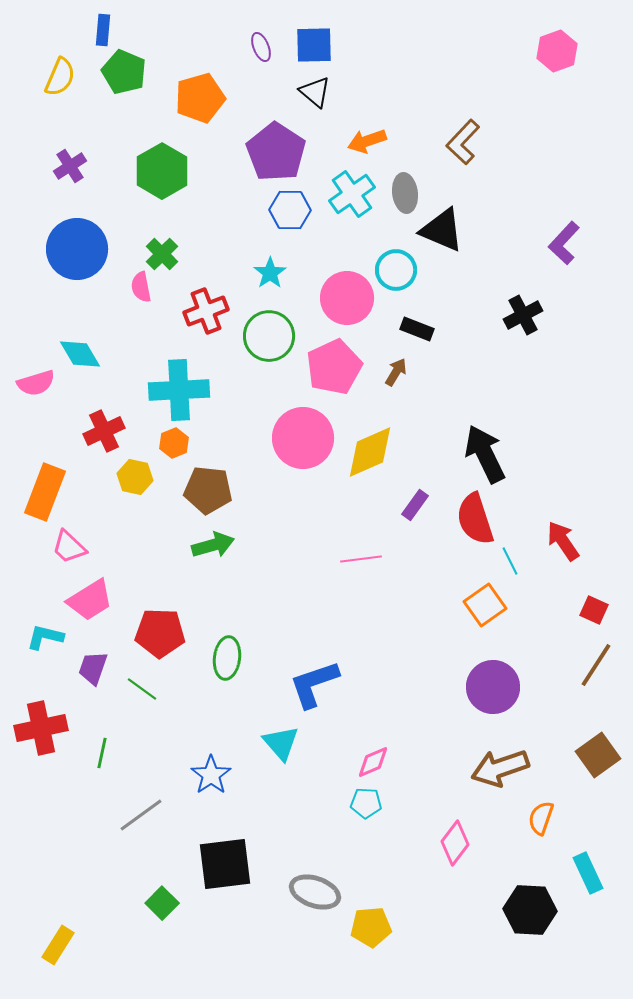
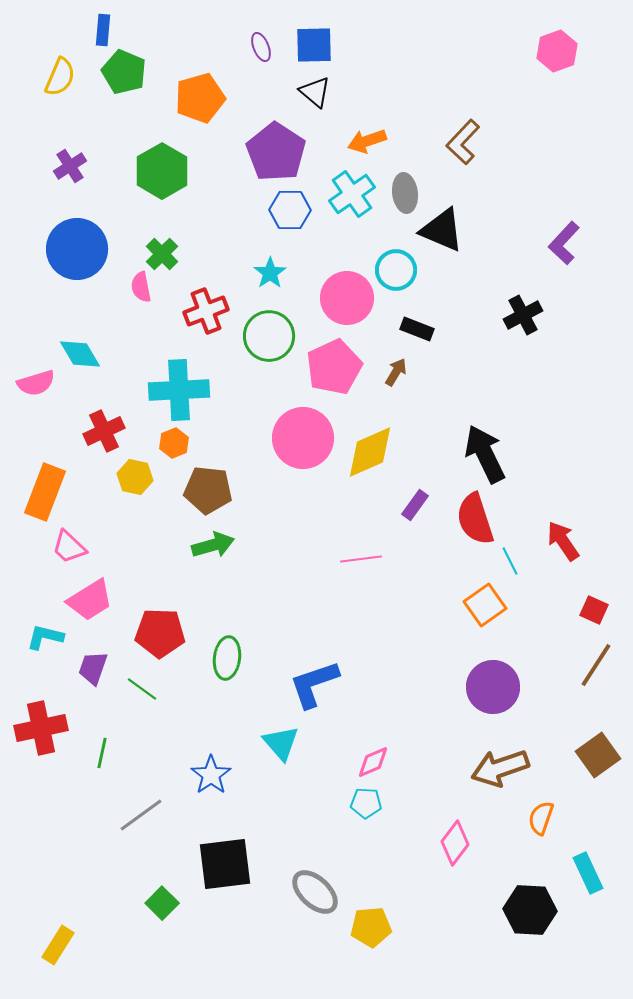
gray ellipse at (315, 892): rotated 24 degrees clockwise
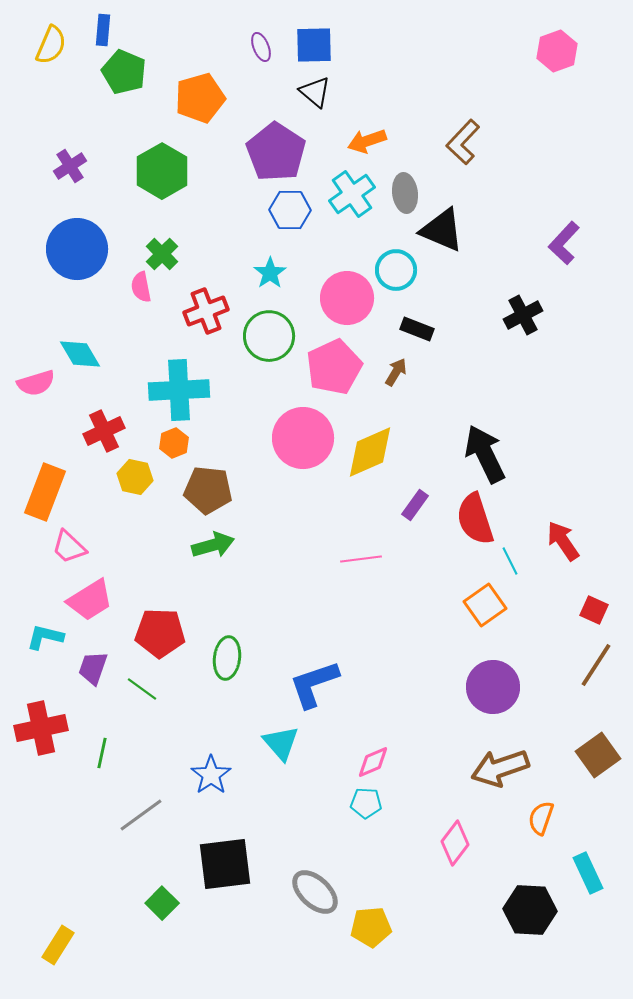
yellow semicircle at (60, 77): moved 9 px left, 32 px up
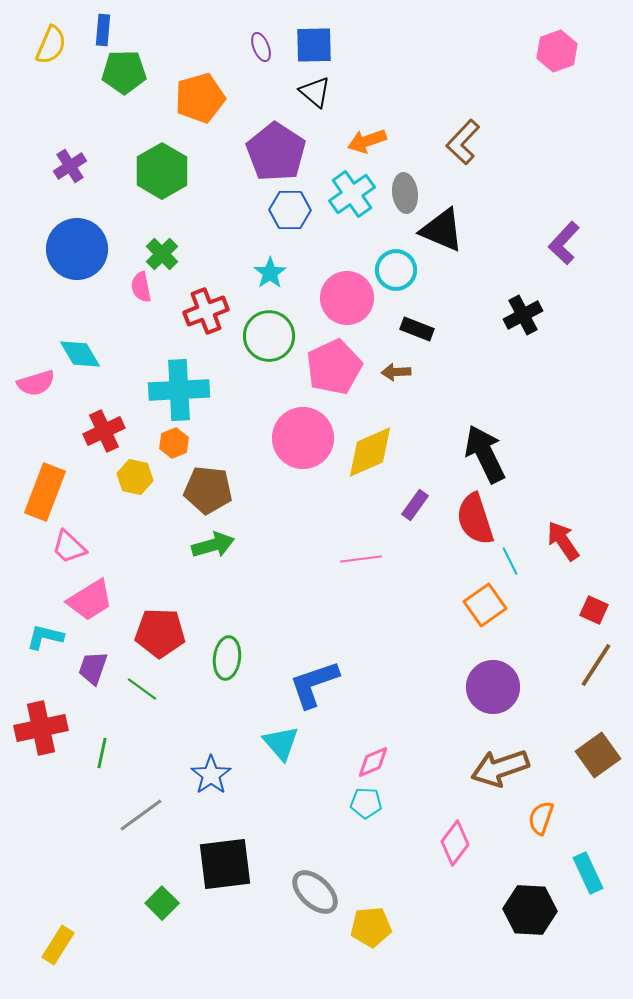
green pentagon at (124, 72): rotated 24 degrees counterclockwise
brown arrow at (396, 372): rotated 124 degrees counterclockwise
